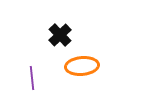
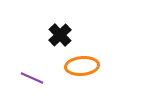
purple line: rotated 60 degrees counterclockwise
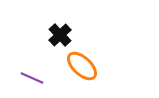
orange ellipse: rotated 48 degrees clockwise
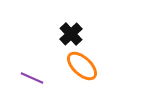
black cross: moved 11 px right, 1 px up
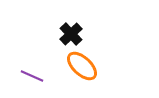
purple line: moved 2 px up
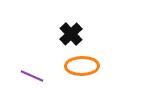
orange ellipse: rotated 44 degrees counterclockwise
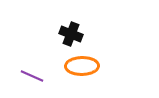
black cross: rotated 25 degrees counterclockwise
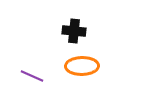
black cross: moved 3 px right, 3 px up; rotated 15 degrees counterclockwise
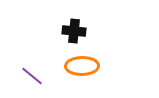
purple line: rotated 15 degrees clockwise
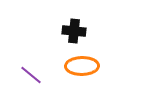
purple line: moved 1 px left, 1 px up
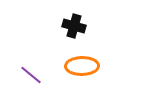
black cross: moved 5 px up; rotated 10 degrees clockwise
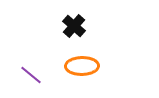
black cross: rotated 25 degrees clockwise
